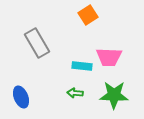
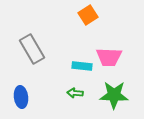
gray rectangle: moved 5 px left, 6 px down
blue ellipse: rotated 15 degrees clockwise
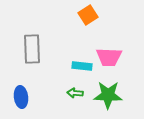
gray rectangle: rotated 28 degrees clockwise
green star: moved 6 px left
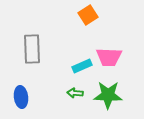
cyan rectangle: rotated 30 degrees counterclockwise
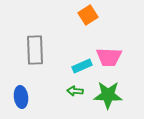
gray rectangle: moved 3 px right, 1 px down
green arrow: moved 2 px up
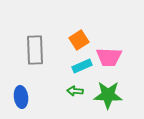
orange square: moved 9 px left, 25 px down
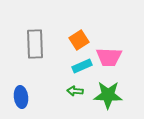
gray rectangle: moved 6 px up
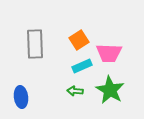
pink trapezoid: moved 4 px up
green star: moved 2 px right, 5 px up; rotated 28 degrees clockwise
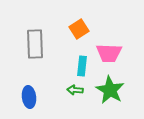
orange square: moved 11 px up
cyan rectangle: rotated 60 degrees counterclockwise
green arrow: moved 1 px up
blue ellipse: moved 8 px right
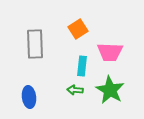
orange square: moved 1 px left
pink trapezoid: moved 1 px right, 1 px up
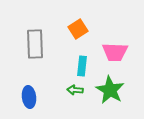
pink trapezoid: moved 5 px right
